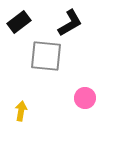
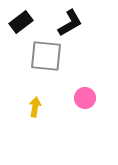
black rectangle: moved 2 px right
yellow arrow: moved 14 px right, 4 px up
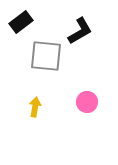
black L-shape: moved 10 px right, 8 px down
pink circle: moved 2 px right, 4 px down
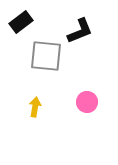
black L-shape: rotated 8 degrees clockwise
